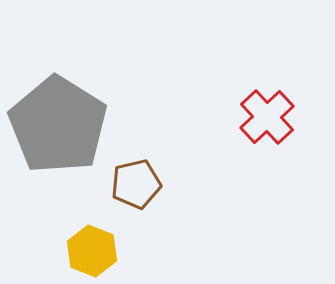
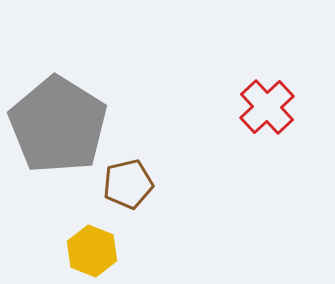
red cross: moved 10 px up
brown pentagon: moved 8 px left
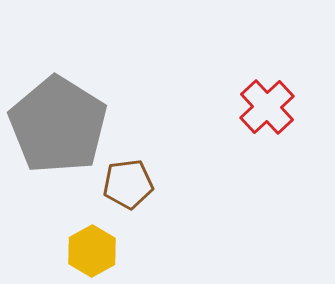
brown pentagon: rotated 6 degrees clockwise
yellow hexagon: rotated 9 degrees clockwise
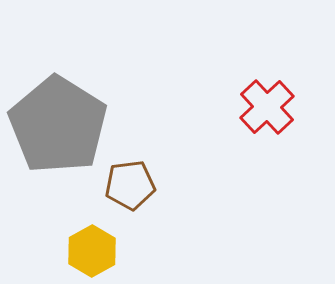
brown pentagon: moved 2 px right, 1 px down
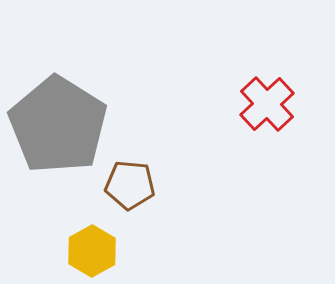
red cross: moved 3 px up
brown pentagon: rotated 12 degrees clockwise
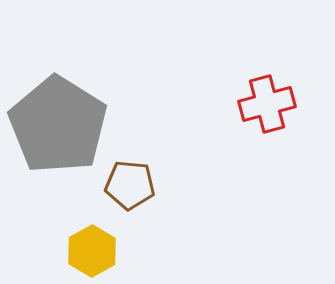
red cross: rotated 28 degrees clockwise
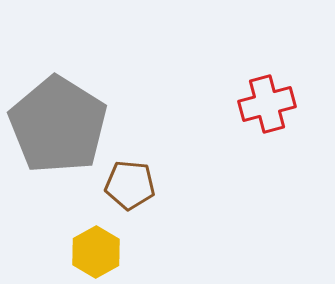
yellow hexagon: moved 4 px right, 1 px down
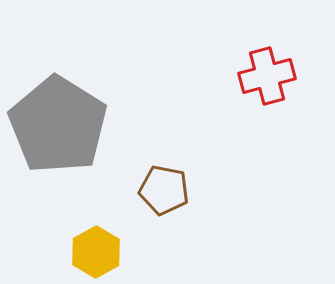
red cross: moved 28 px up
brown pentagon: moved 34 px right, 5 px down; rotated 6 degrees clockwise
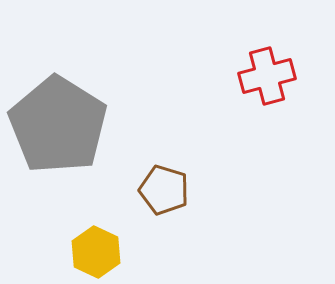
brown pentagon: rotated 6 degrees clockwise
yellow hexagon: rotated 6 degrees counterclockwise
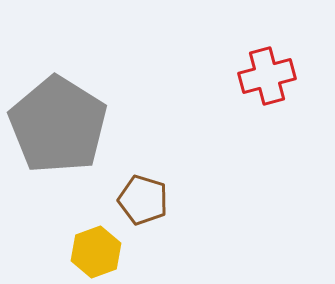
brown pentagon: moved 21 px left, 10 px down
yellow hexagon: rotated 15 degrees clockwise
